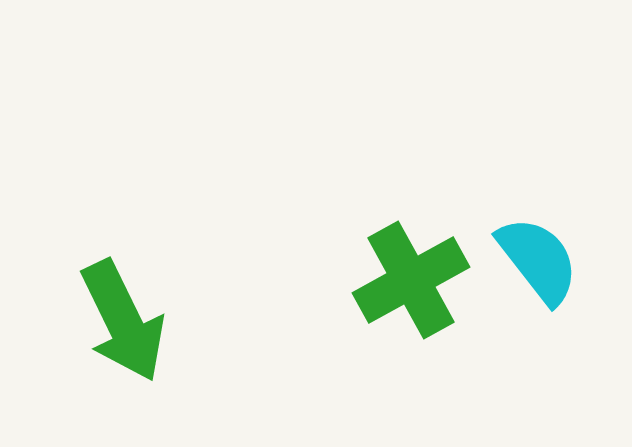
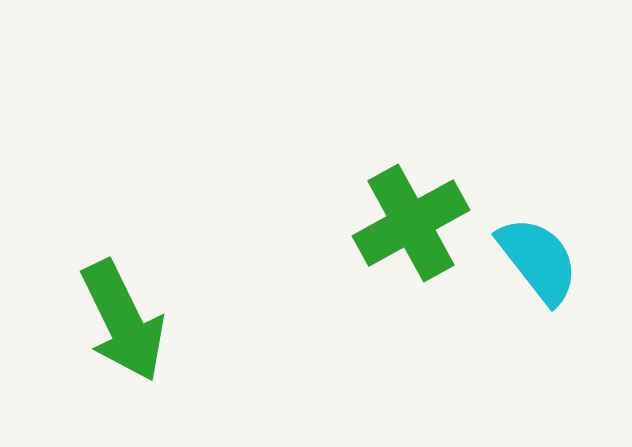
green cross: moved 57 px up
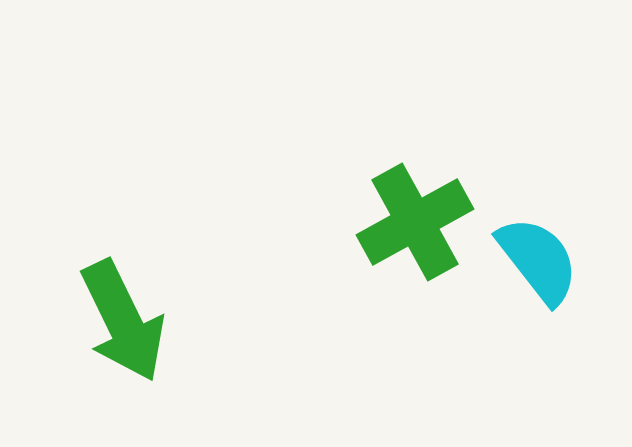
green cross: moved 4 px right, 1 px up
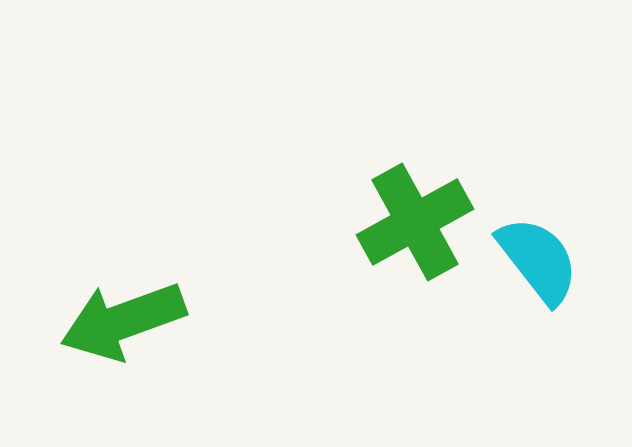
green arrow: rotated 96 degrees clockwise
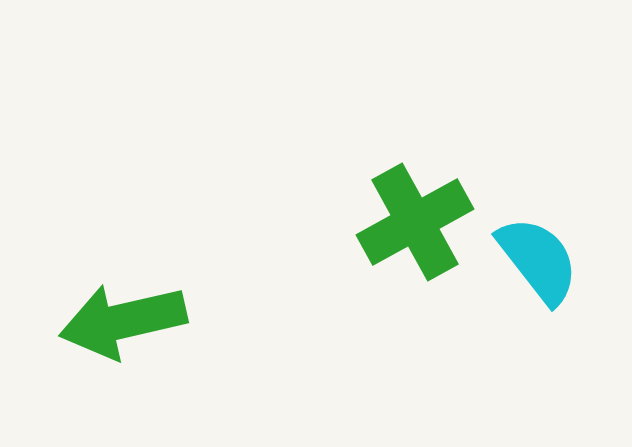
green arrow: rotated 7 degrees clockwise
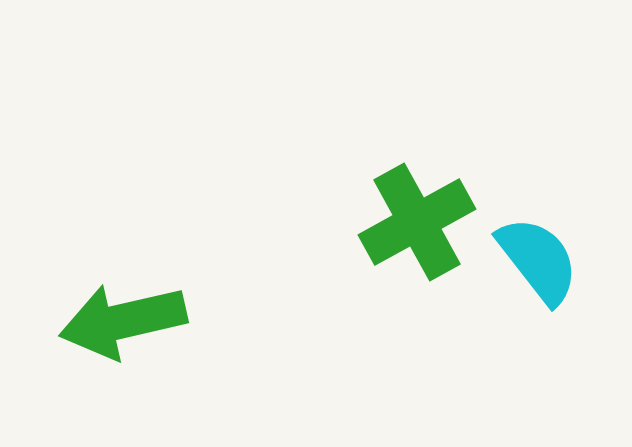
green cross: moved 2 px right
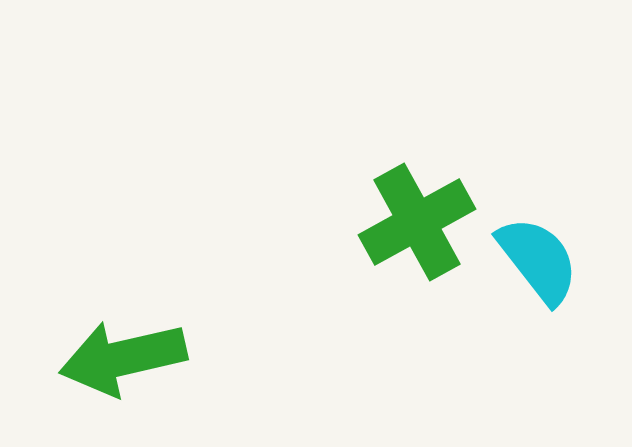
green arrow: moved 37 px down
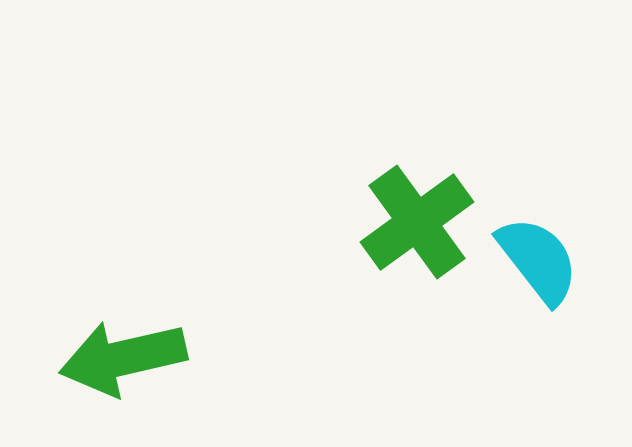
green cross: rotated 7 degrees counterclockwise
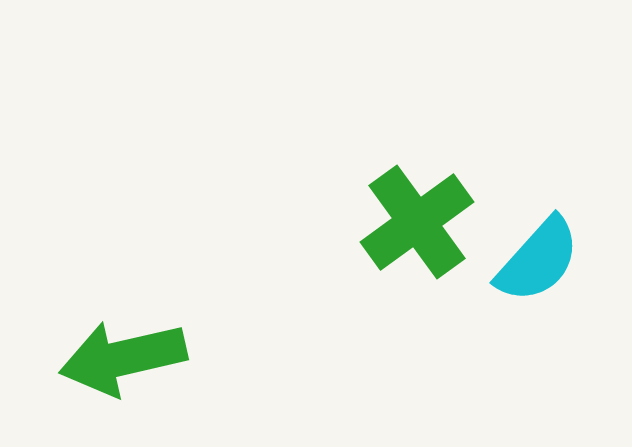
cyan semicircle: rotated 80 degrees clockwise
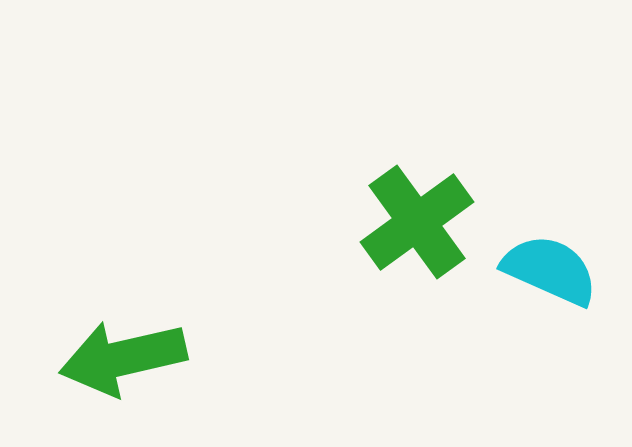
cyan semicircle: moved 12 px right, 10 px down; rotated 108 degrees counterclockwise
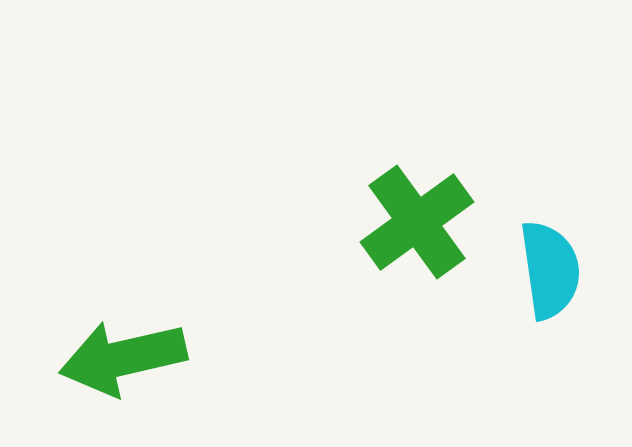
cyan semicircle: rotated 58 degrees clockwise
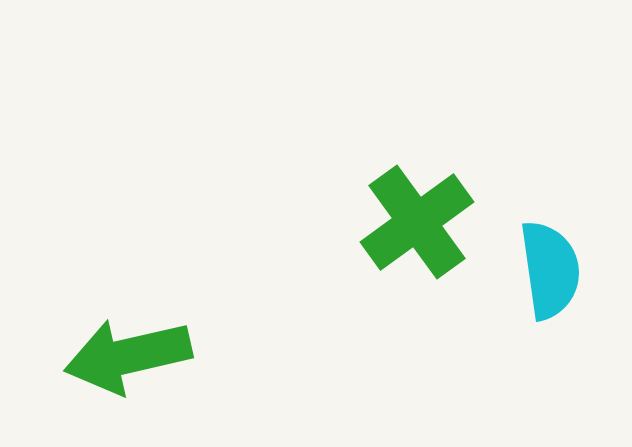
green arrow: moved 5 px right, 2 px up
